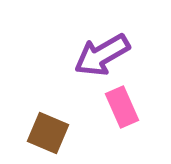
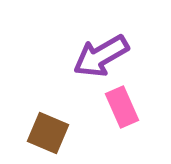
purple arrow: moved 1 px left, 1 px down
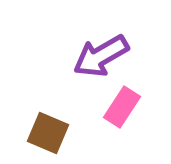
pink rectangle: rotated 57 degrees clockwise
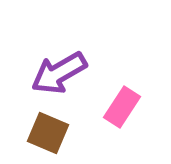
purple arrow: moved 42 px left, 17 px down
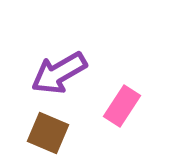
pink rectangle: moved 1 px up
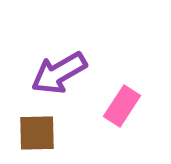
brown square: moved 11 px left; rotated 24 degrees counterclockwise
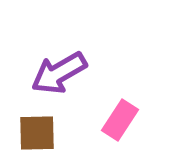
pink rectangle: moved 2 px left, 14 px down
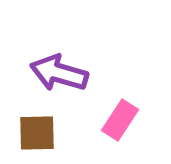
purple arrow: rotated 46 degrees clockwise
